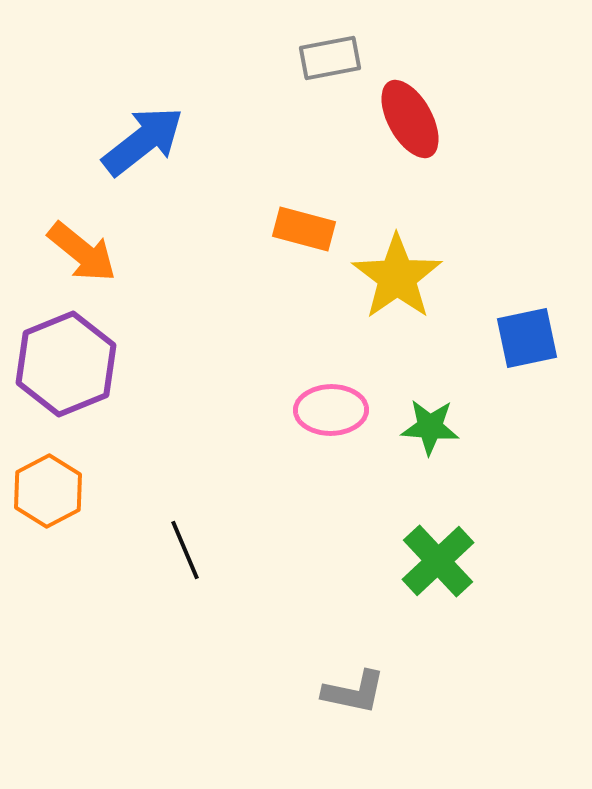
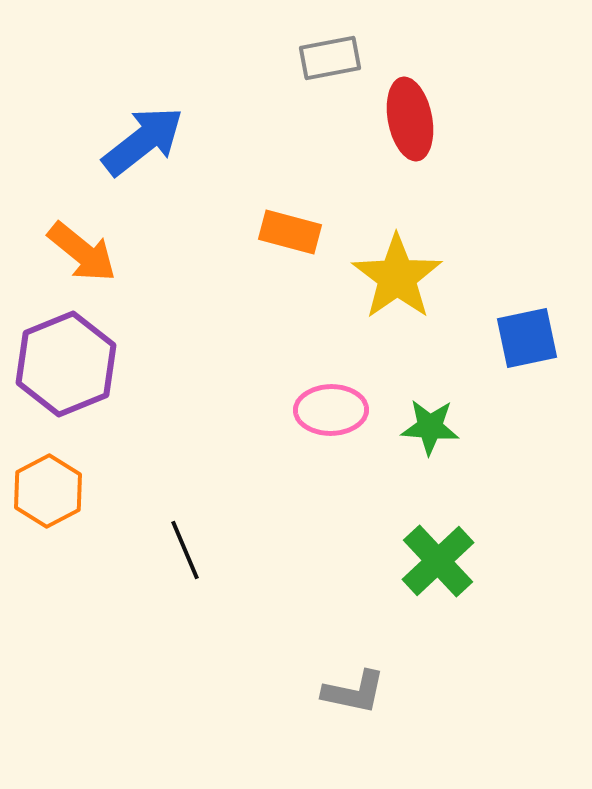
red ellipse: rotated 18 degrees clockwise
orange rectangle: moved 14 px left, 3 px down
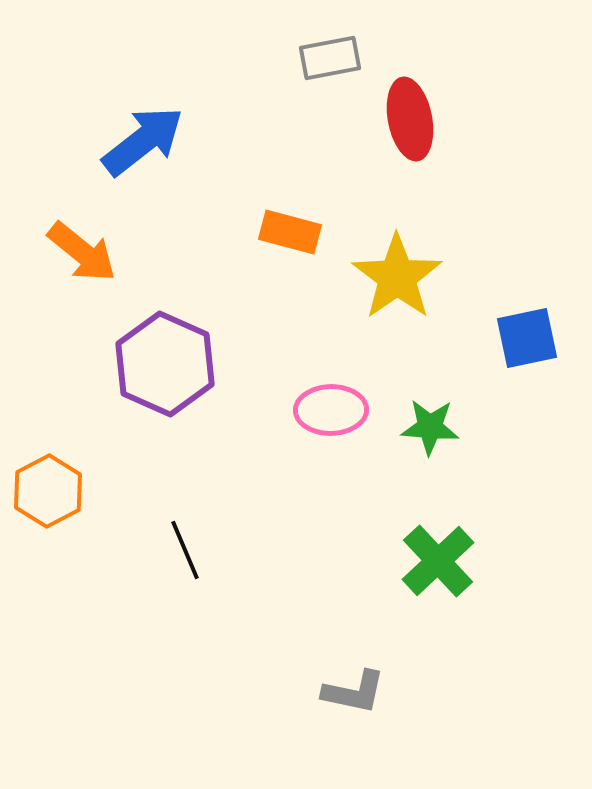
purple hexagon: moved 99 px right; rotated 14 degrees counterclockwise
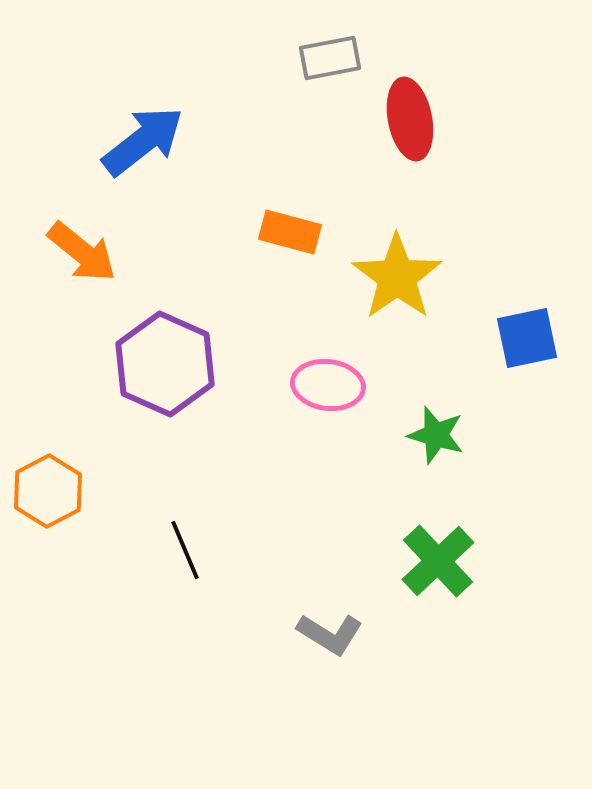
pink ellipse: moved 3 px left, 25 px up; rotated 8 degrees clockwise
green star: moved 6 px right, 8 px down; rotated 12 degrees clockwise
gray L-shape: moved 24 px left, 58 px up; rotated 20 degrees clockwise
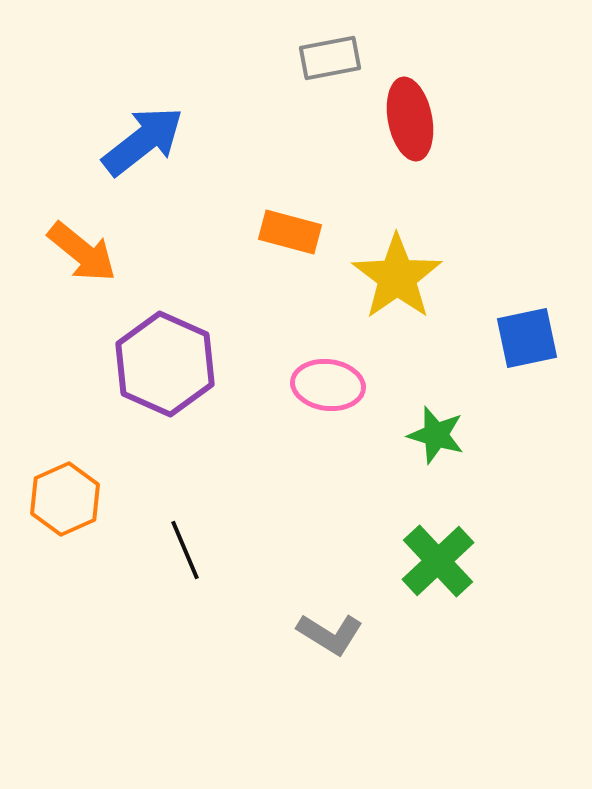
orange hexagon: moved 17 px right, 8 px down; rotated 4 degrees clockwise
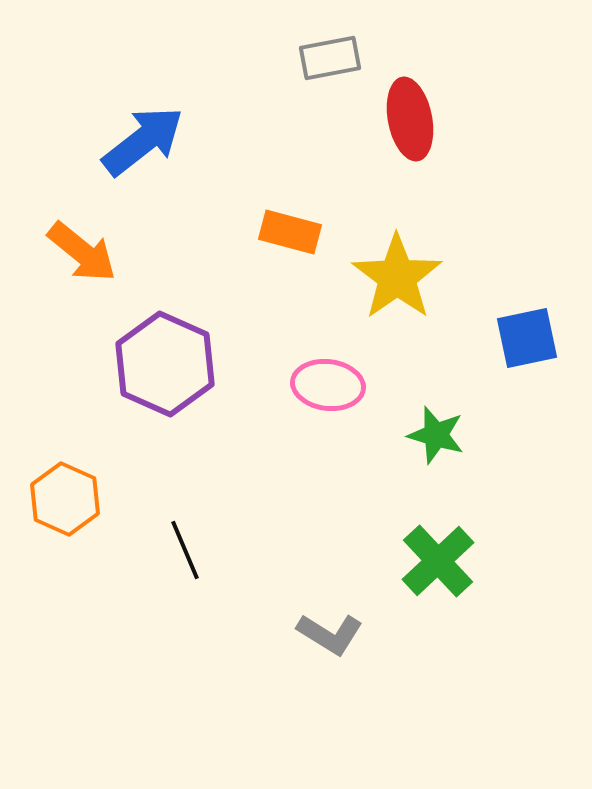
orange hexagon: rotated 12 degrees counterclockwise
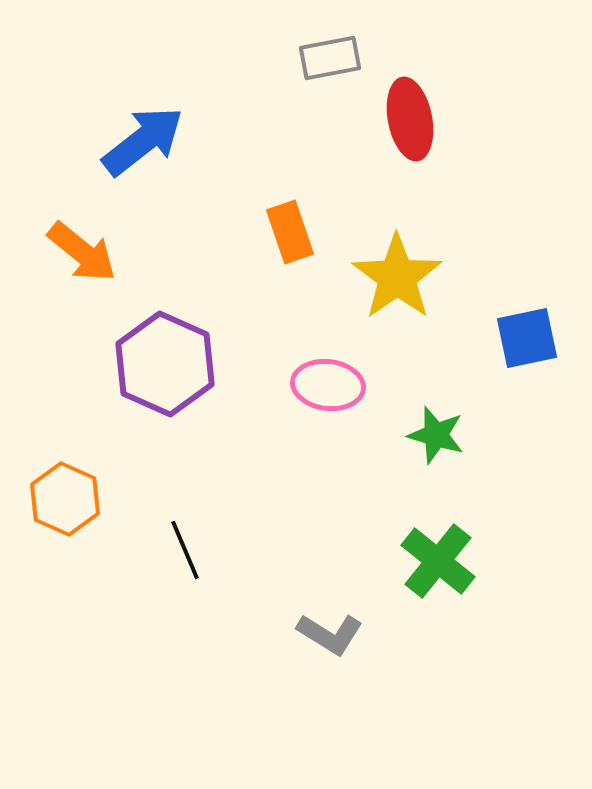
orange rectangle: rotated 56 degrees clockwise
green cross: rotated 8 degrees counterclockwise
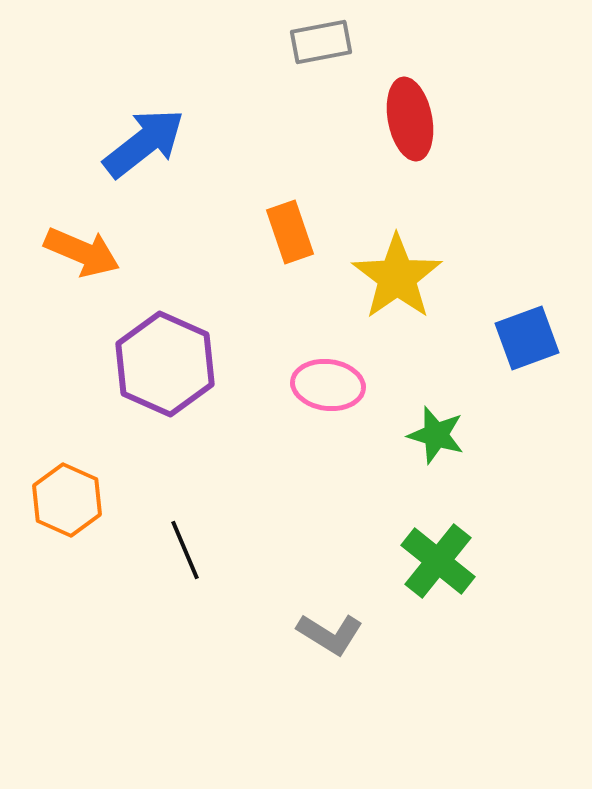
gray rectangle: moved 9 px left, 16 px up
blue arrow: moved 1 px right, 2 px down
orange arrow: rotated 16 degrees counterclockwise
blue square: rotated 8 degrees counterclockwise
orange hexagon: moved 2 px right, 1 px down
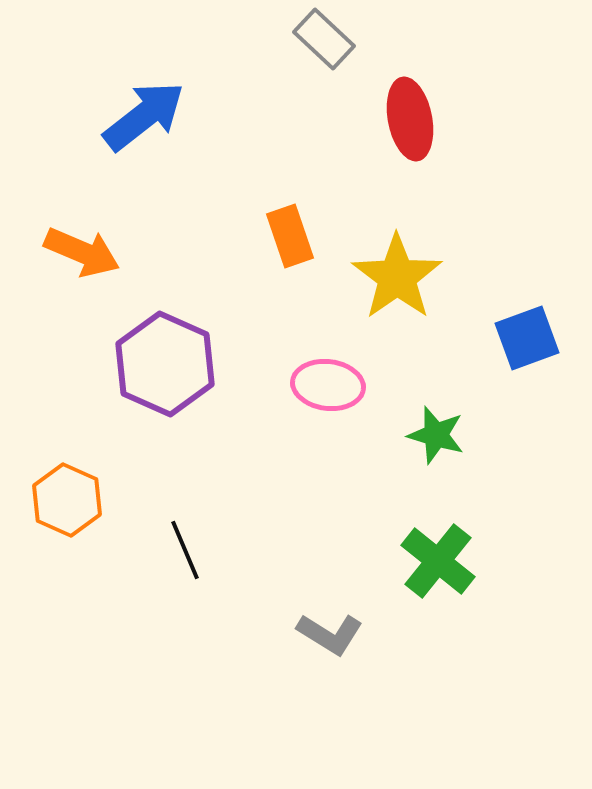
gray rectangle: moved 3 px right, 3 px up; rotated 54 degrees clockwise
blue arrow: moved 27 px up
orange rectangle: moved 4 px down
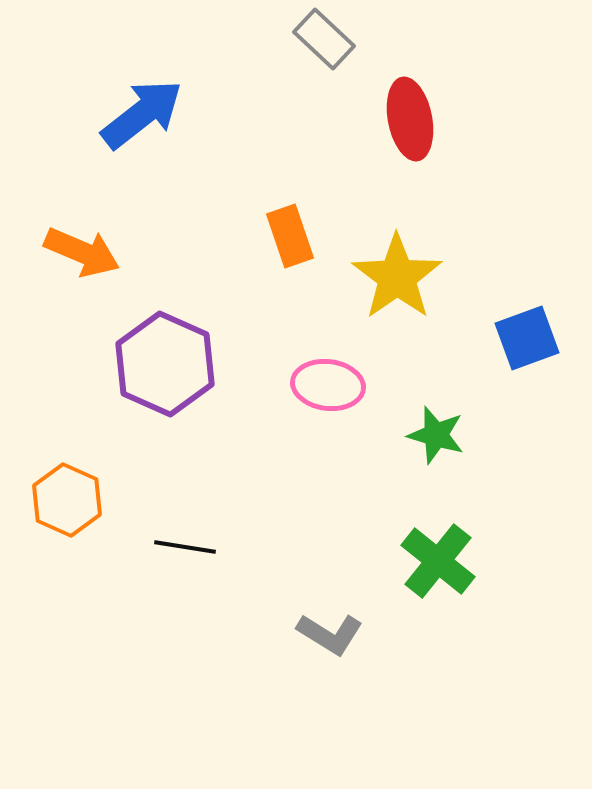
blue arrow: moved 2 px left, 2 px up
black line: moved 3 px up; rotated 58 degrees counterclockwise
